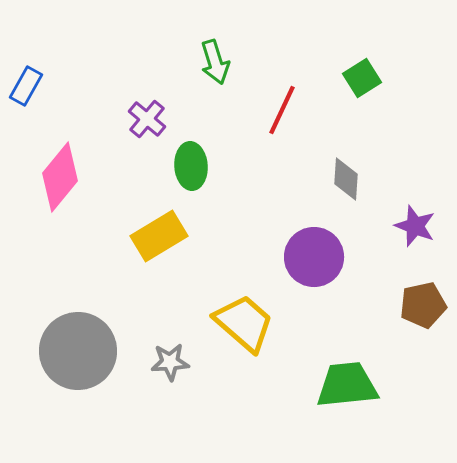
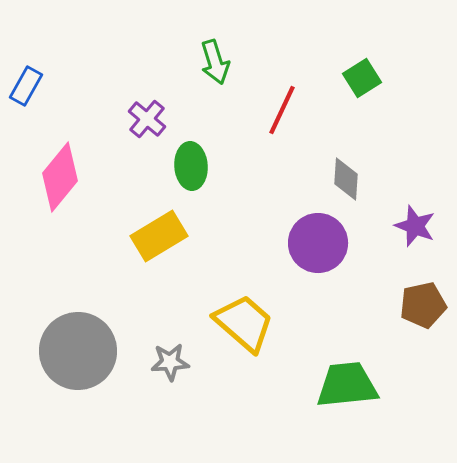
purple circle: moved 4 px right, 14 px up
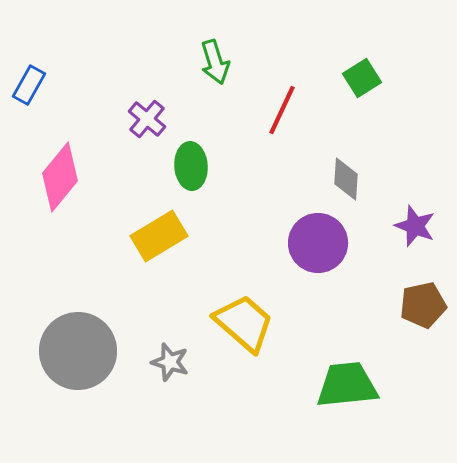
blue rectangle: moved 3 px right, 1 px up
gray star: rotated 21 degrees clockwise
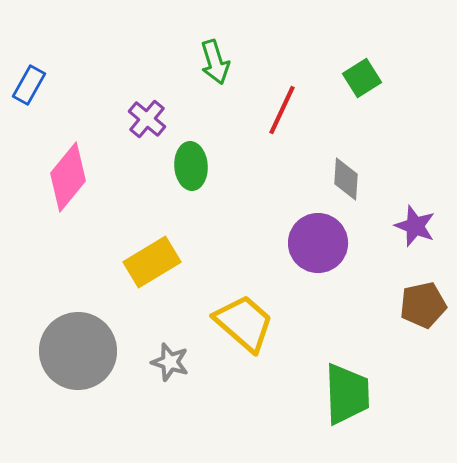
pink diamond: moved 8 px right
yellow rectangle: moved 7 px left, 26 px down
green trapezoid: moved 9 px down; rotated 94 degrees clockwise
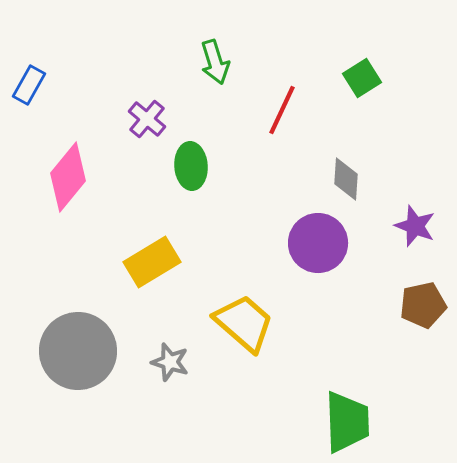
green trapezoid: moved 28 px down
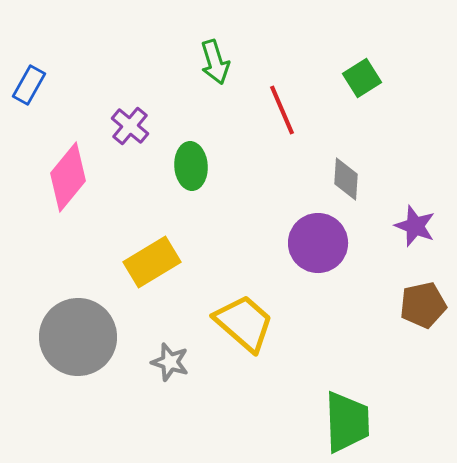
red line: rotated 48 degrees counterclockwise
purple cross: moved 17 px left, 7 px down
gray circle: moved 14 px up
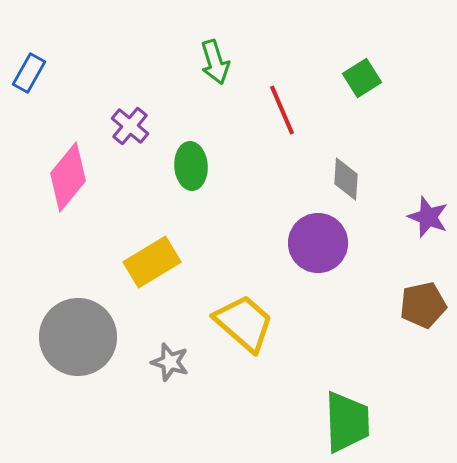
blue rectangle: moved 12 px up
purple star: moved 13 px right, 9 px up
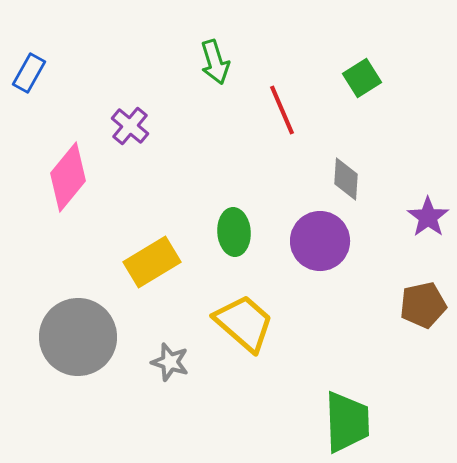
green ellipse: moved 43 px right, 66 px down
purple star: rotated 15 degrees clockwise
purple circle: moved 2 px right, 2 px up
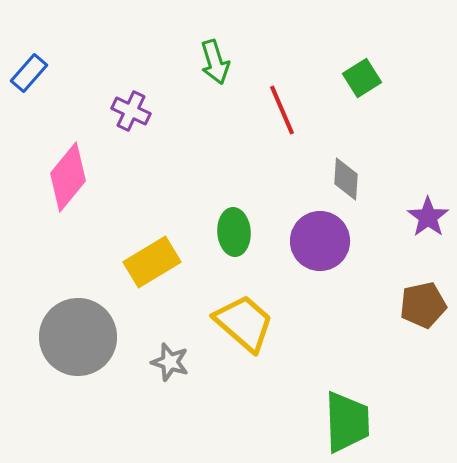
blue rectangle: rotated 12 degrees clockwise
purple cross: moved 1 px right, 15 px up; rotated 15 degrees counterclockwise
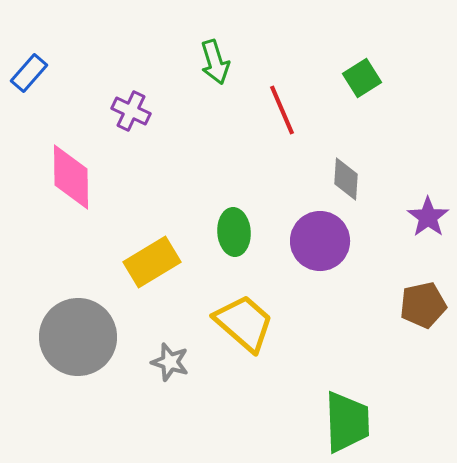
pink diamond: moved 3 px right; rotated 40 degrees counterclockwise
